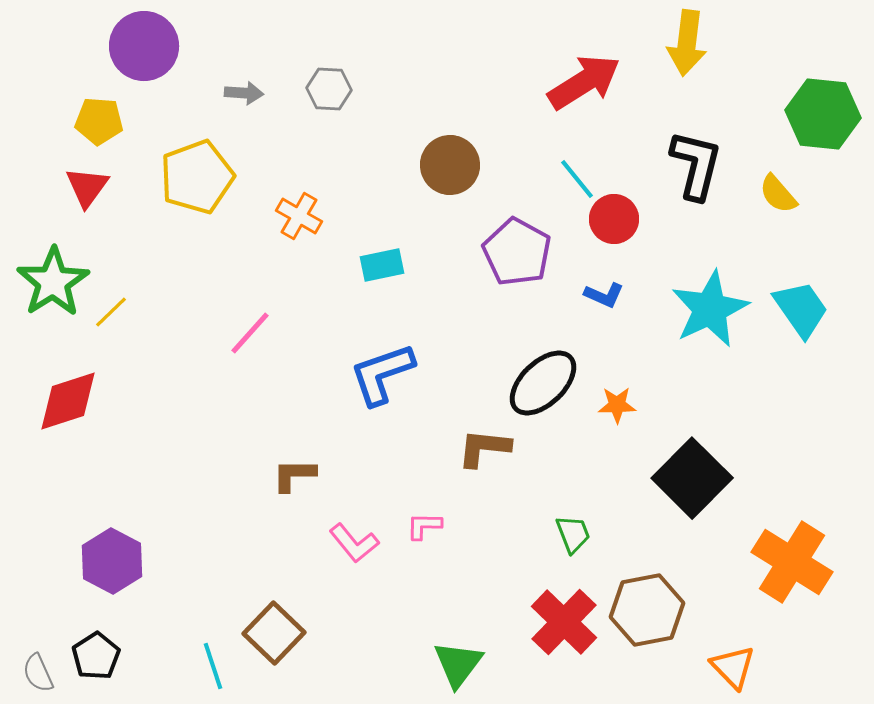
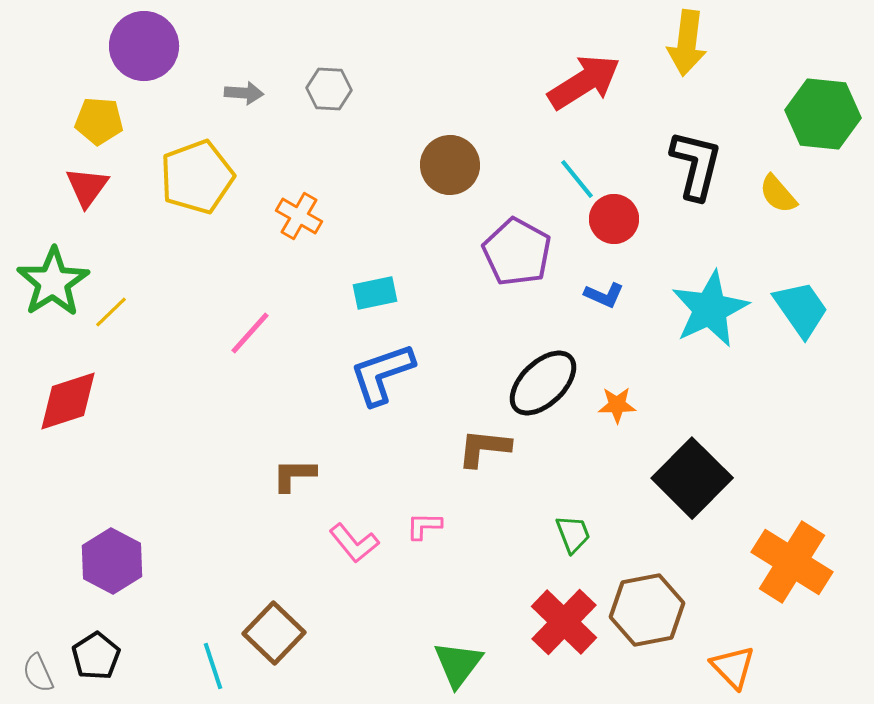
cyan rectangle at (382, 265): moved 7 px left, 28 px down
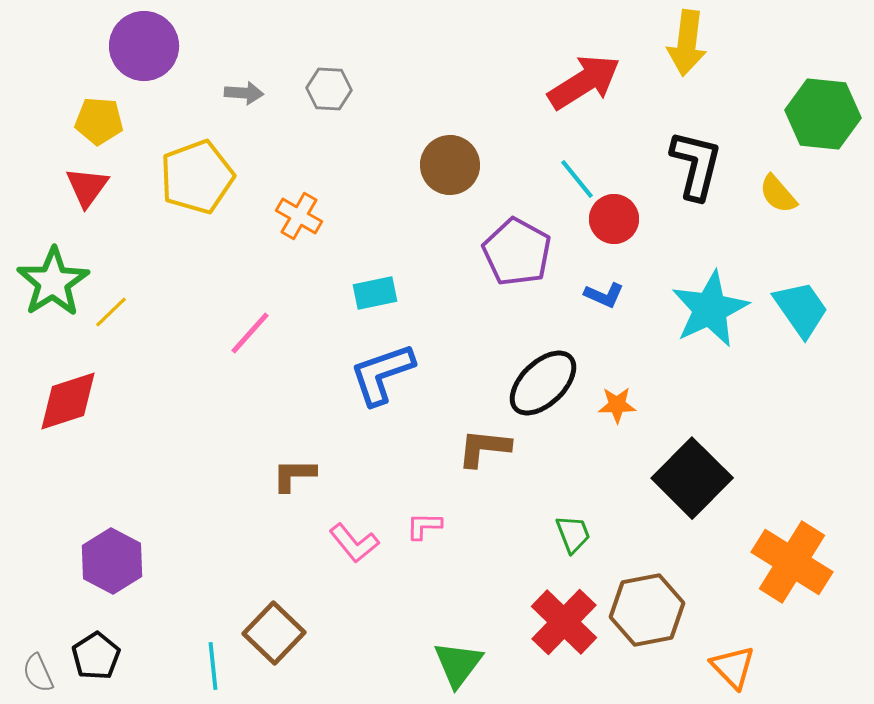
cyan line at (213, 666): rotated 12 degrees clockwise
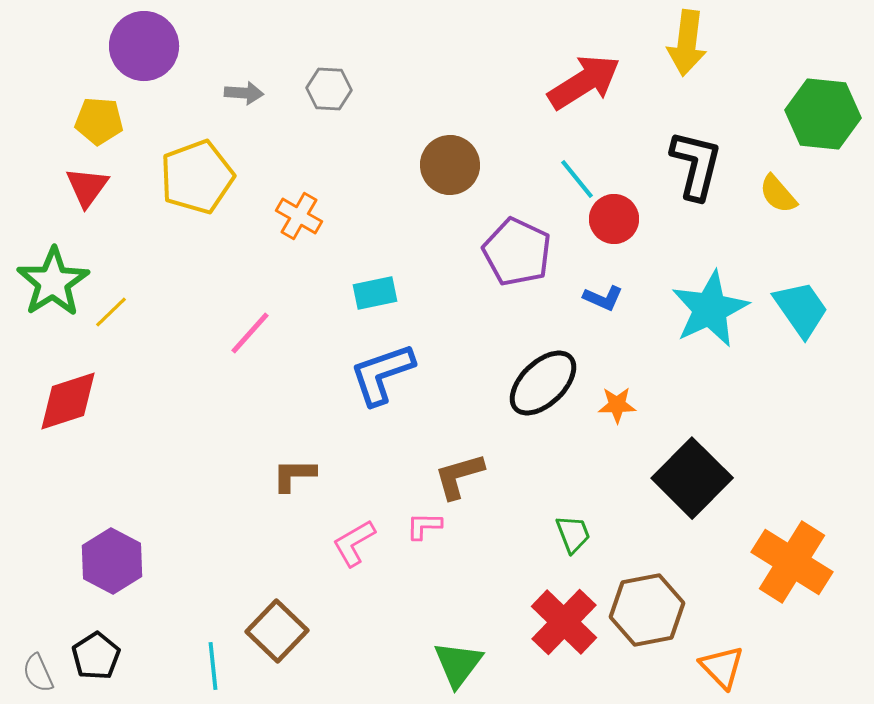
purple pentagon at (517, 252): rotated 4 degrees counterclockwise
blue L-shape at (604, 295): moved 1 px left, 3 px down
brown L-shape at (484, 448): moved 25 px left, 28 px down; rotated 22 degrees counterclockwise
pink L-shape at (354, 543): rotated 99 degrees clockwise
brown square at (274, 633): moved 3 px right, 2 px up
orange triangle at (733, 667): moved 11 px left
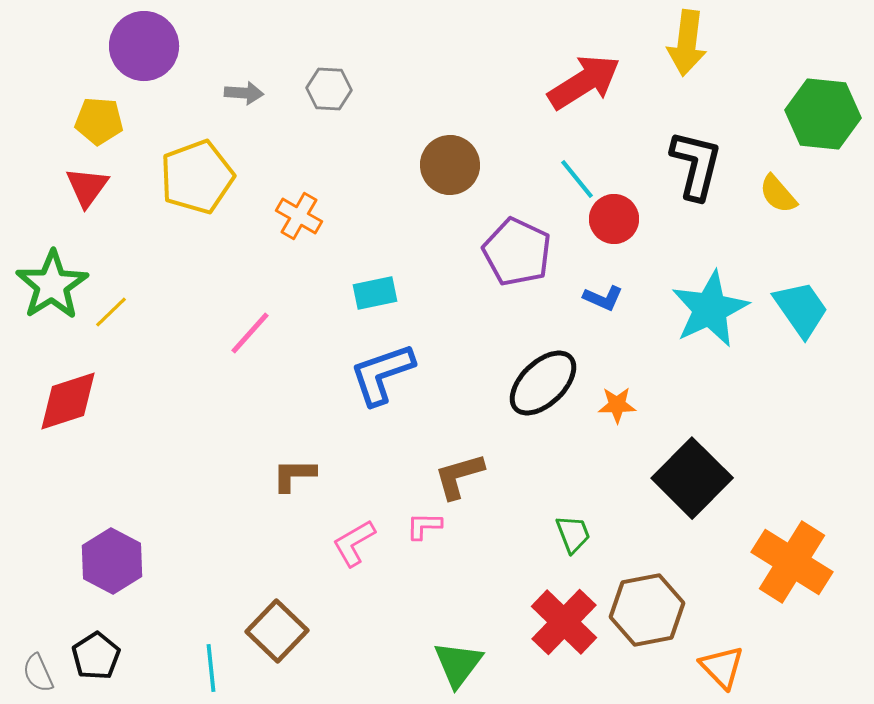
green star at (53, 282): moved 1 px left, 3 px down
cyan line at (213, 666): moved 2 px left, 2 px down
